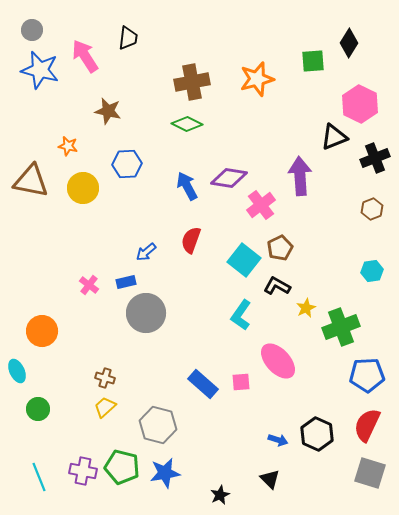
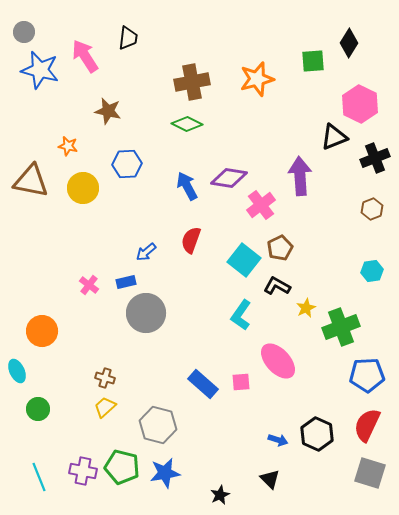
gray circle at (32, 30): moved 8 px left, 2 px down
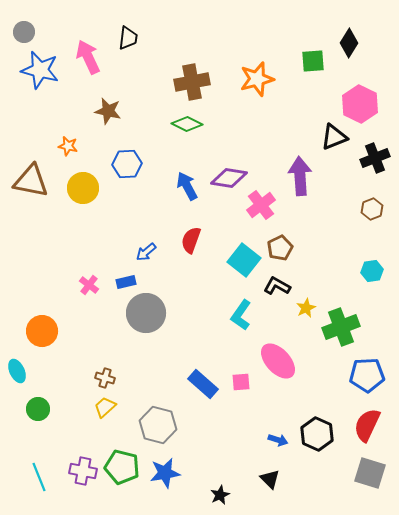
pink arrow at (85, 56): moved 3 px right, 1 px down; rotated 8 degrees clockwise
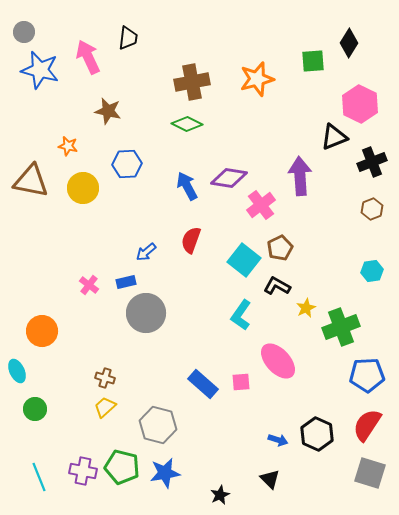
black cross at (375, 158): moved 3 px left, 4 px down
green circle at (38, 409): moved 3 px left
red semicircle at (367, 425): rotated 8 degrees clockwise
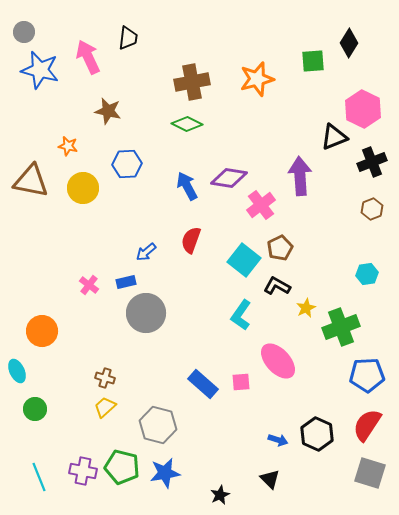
pink hexagon at (360, 104): moved 3 px right, 5 px down
cyan hexagon at (372, 271): moved 5 px left, 3 px down
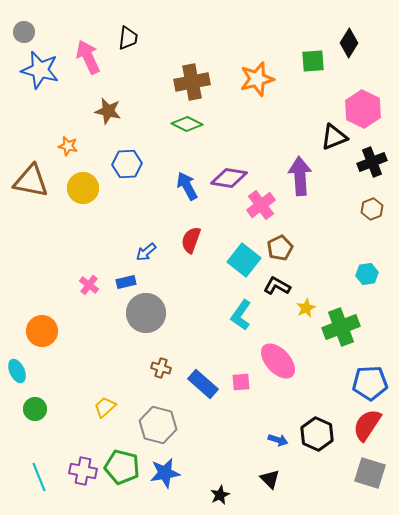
blue pentagon at (367, 375): moved 3 px right, 8 px down
brown cross at (105, 378): moved 56 px right, 10 px up
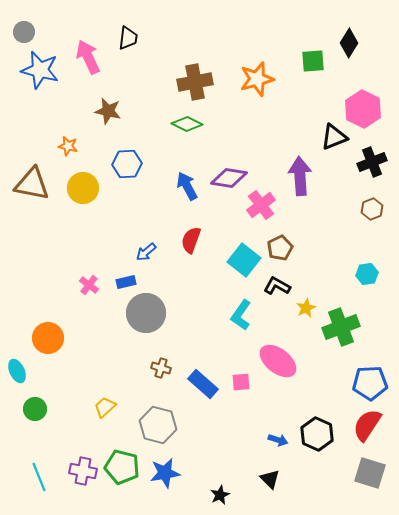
brown cross at (192, 82): moved 3 px right
brown triangle at (31, 181): moved 1 px right, 3 px down
orange circle at (42, 331): moved 6 px right, 7 px down
pink ellipse at (278, 361): rotated 9 degrees counterclockwise
